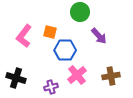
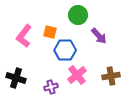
green circle: moved 2 px left, 3 px down
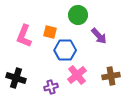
pink L-shape: rotated 15 degrees counterclockwise
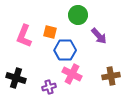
pink cross: moved 5 px left, 1 px up; rotated 24 degrees counterclockwise
purple cross: moved 2 px left
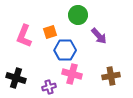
orange square: rotated 32 degrees counterclockwise
pink cross: rotated 12 degrees counterclockwise
